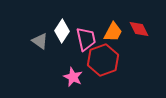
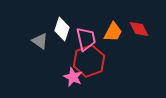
white diamond: moved 2 px up; rotated 15 degrees counterclockwise
red hexagon: moved 14 px left, 1 px down
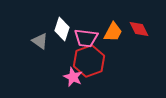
pink trapezoid: moved 1 px up; rotated 110 degrees clockwise
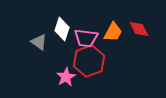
gray triangle: moved 1 px left, 1 px down
pink star: moved 7 px left; rotated 18 degrees clockwise
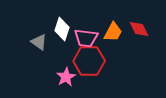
red hexagon: rotated 20 degrees clockwise
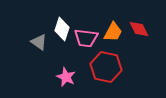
red hexagon: moved 17 px right, 6 px down; rotated 12 degrees clockwise
pink star: rotated 18 degrees counterclockwise
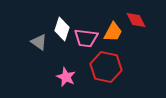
red diamond: moved 3 px left, 9 px up
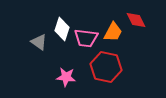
pink star: rotated 18 degrees counterclockwise
